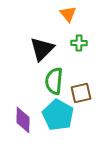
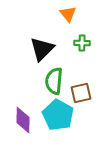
green cross: moved 3 px right
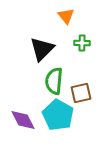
orange triangle: moved 2 px left, 2 px down
purple diamond: rotated 28 degrees counterclockwise
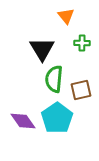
black triangle: rotated 16 degrees counterclockwise
green semicircle: moved 2 px up
brown square: moved 3 px up
cyan pentagon: moved 1 px left, 3 px down; rotated 8 degrees clockwise
purple diamond: moved 1 px down; rotated 8 degrees counterclockwise
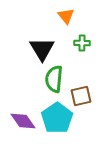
brown square: moved 6 px down
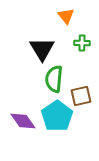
cyan pentagon: moved 2 px up
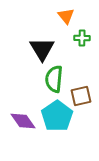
green cross: moved 5 px up
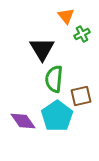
green cross: moved 4 px up; rotated 28 degrees counterclockwise
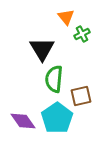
orange triangle: moved 1 px down
cyan pentagon: moved 2 px down
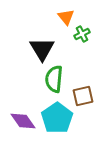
brown square: moved 2 px right
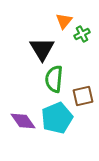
orange triangle: moved 2 px left, 4 px down; rotated 18 degrees clockwise
cyan pentagon: rotated 12 degrees clockwise
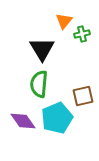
green cross: rotated 14 degrees clockwise
green semicircle: moved 15 px left, 5 px down
